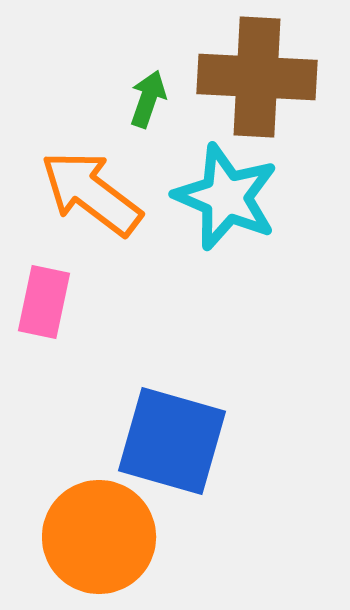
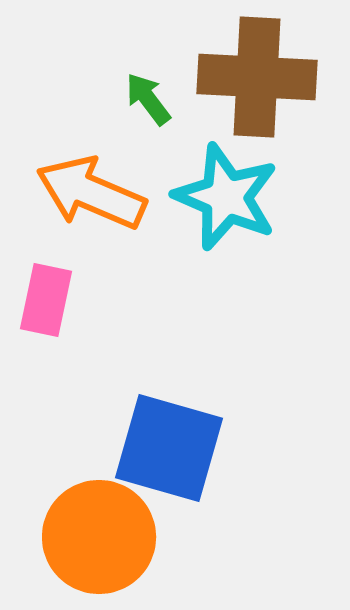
green arrow: rotated 56 degrees counterclockwise
orange arrow: rotated 14 degrees counterclockwise
pink rectangle: moved 2 px right, 2 px up
blue square: moved 3 px left, 7 px down
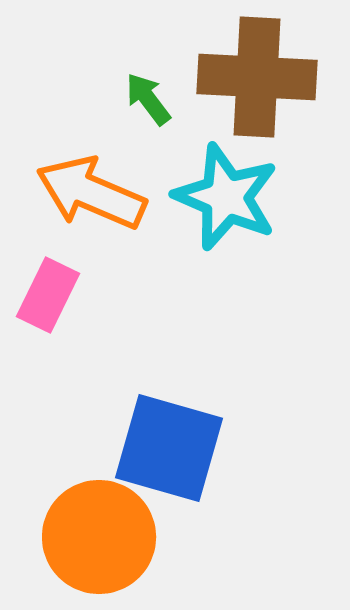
pink rectangle: moved 2 px right, 5 px up; rotated 14 degrees clockwise
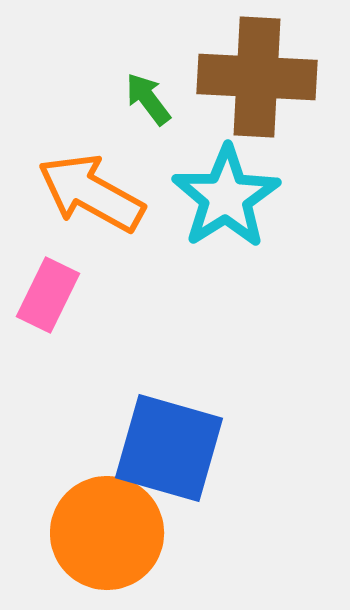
orange arrow: rotated 6 degrees clockwise
cyan star: rotated 17 degrees clockwise
orange circle: moved 8 px right, 4 px up
